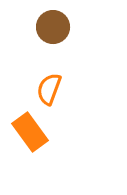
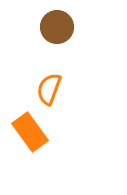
brown circle: moved 4 px right
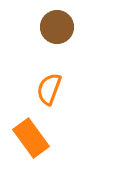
orange rectangle: moved 1 px right, 6 px down
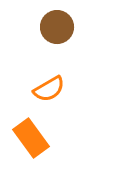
orange semicircle: rotated 140 degrees counterclockwise
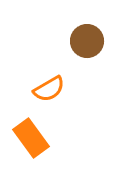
brown circle: moved 30 px right, 14 px down
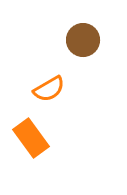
brown circle: moved 4 px left, 1 px up
